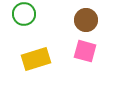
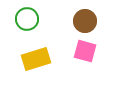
green circle: moved 3 px right, 5 px down
brown circle: moved 1 px left, 1 px down
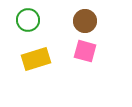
green circle: moved 1 px right, 1 px down
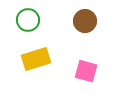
pink square: moved 1 px right, 20 px down
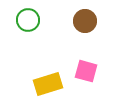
yellow rectangle: moved 12 px right, 25 px down
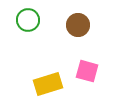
brown circle: moved 7 px left, 4 px down
pink square: moved 1 px right
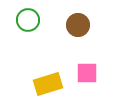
pink square: moved 2 px down; rotated 15 degrees counterclockwise
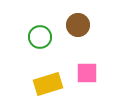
green circle: moved 12 px right, 17 px down
